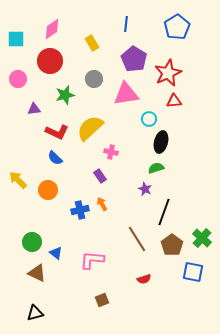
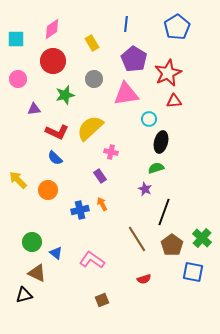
red circle: moved 3 px right
pink L-shape: rotated 30 degrees clockwise
black triangle: moved 11 px left, 18 px up
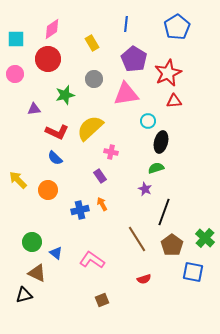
red circle: moved 5 px left, 2 px up
pink circle: moved 3 px left, 5 px up
cyan circle: moved 1 px left, 2 px down
green cross: moved 3 px right
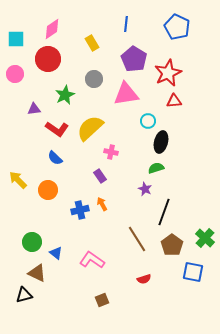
blue pentagon: rotated 15 degrees counterclockwise
green star: rotated 12 degrees counterclockwise
red L-shape: moved 3 px up; rotated 10 degrees clockwise
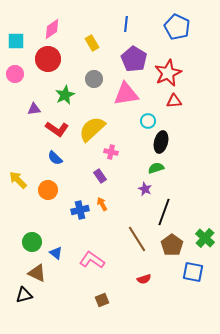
cyan square: moved 2 px down
yellow semicircle: moved 2 px right, 1 px down
